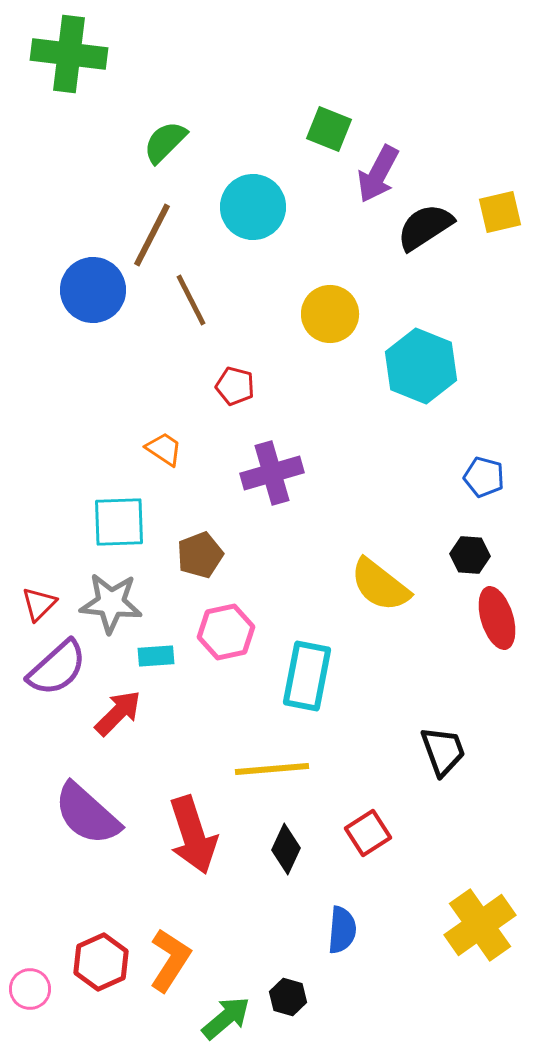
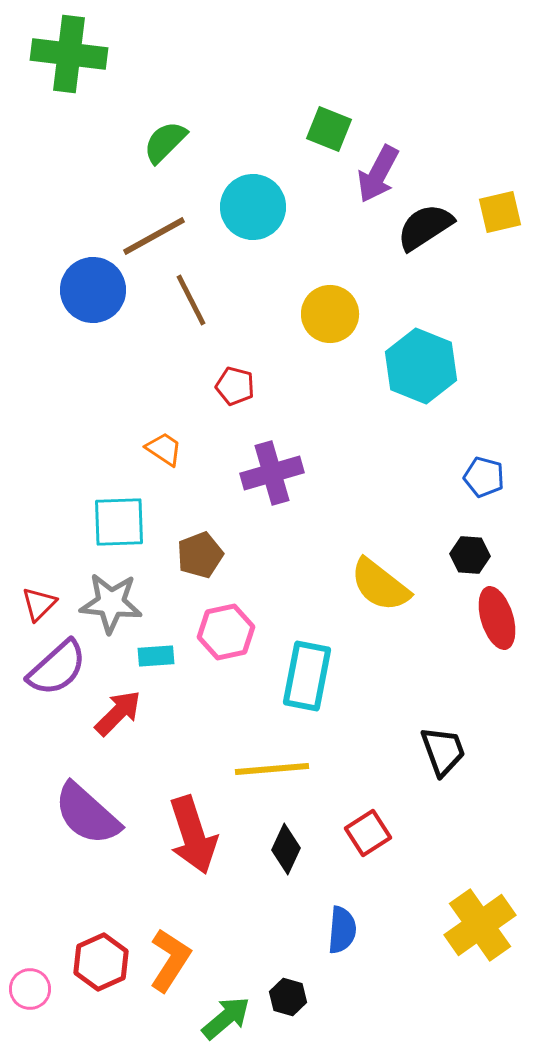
brown line at (152, 235): moved 2 px right, 1 px down; rotated 34 degrees clockwise
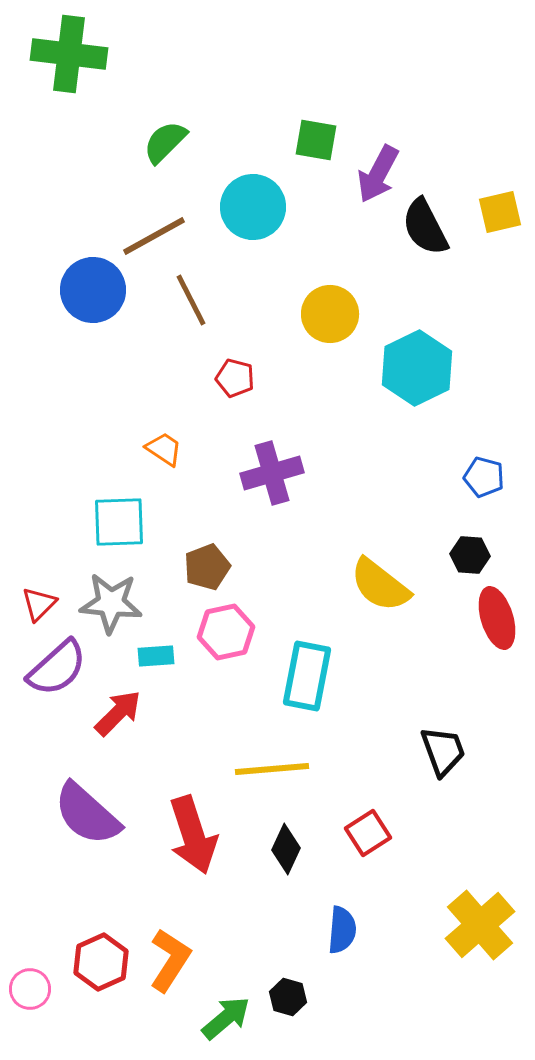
green square at (329, 129): moved 13 px left, 11 px down; rotated 12 degrees counterclockwise
black semicircle at (425, 227): rotated 84 degrees counterclockwise
cyan hexagon at (421, 366): moved 4 px left, 2 px down; rotated 12 degrees clockwise
red pentagon at (235, 386): moved 8 px up
brown pentagon at (200, 555): moved 7 px right, 12 px down
yellow cross at (480, 925): rotated 6 degrees counterclockwise
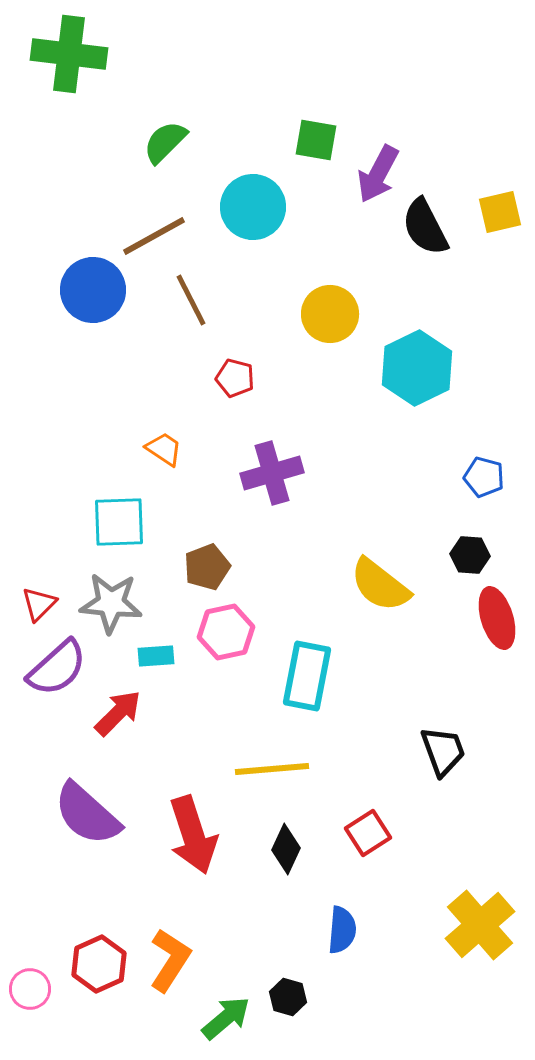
red hexagon at (101, 962): moved 2 px left, 2 px down
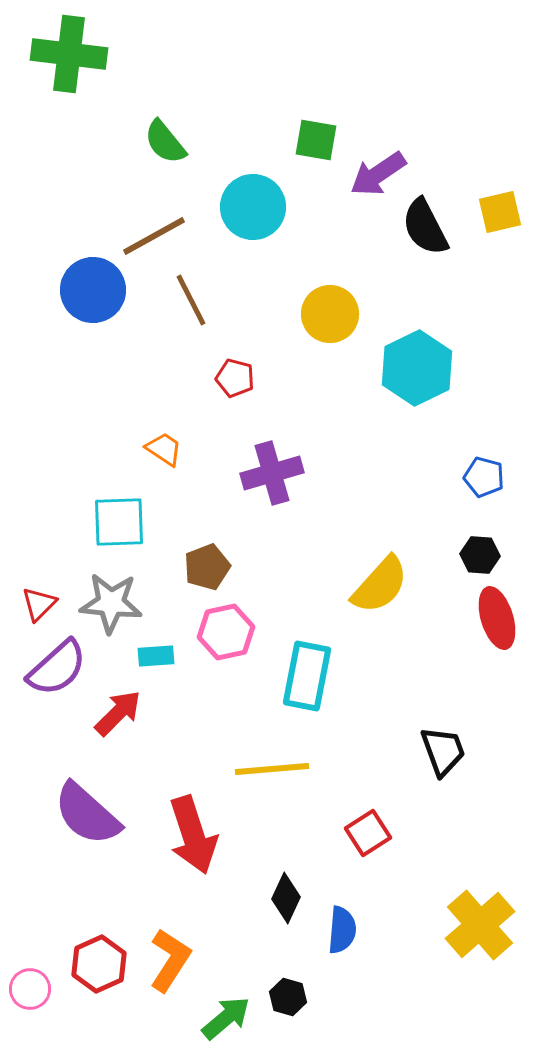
green semicircle at (165, 142): rotated 84 degrees counterclockwise
purple arrow at (378, 174): rotated 28 degrees clockwise
black hexagon at (470, 555): moved 10 px right
yellow semicircle at (380, 585): rotated 86 degrees counterclockwise
black diamond at (286, 849): moved 49 px down
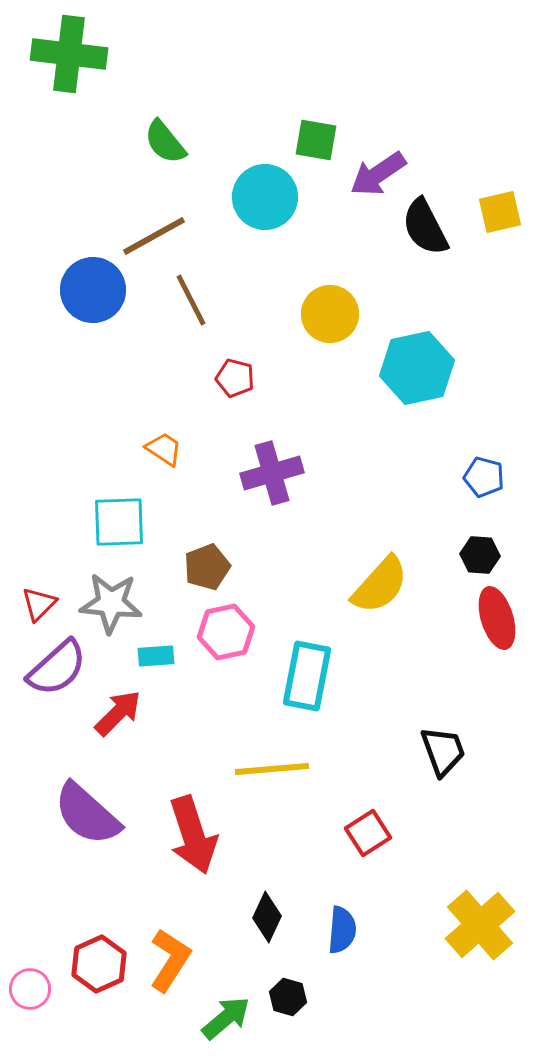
cyan circle at (253, 207): moved 12 px right, 10 px up
cyan hexagon at (417, 368): rotated 14 degrees clockwise
black diamond at (286, 898): moved 19 px left, 19 px down
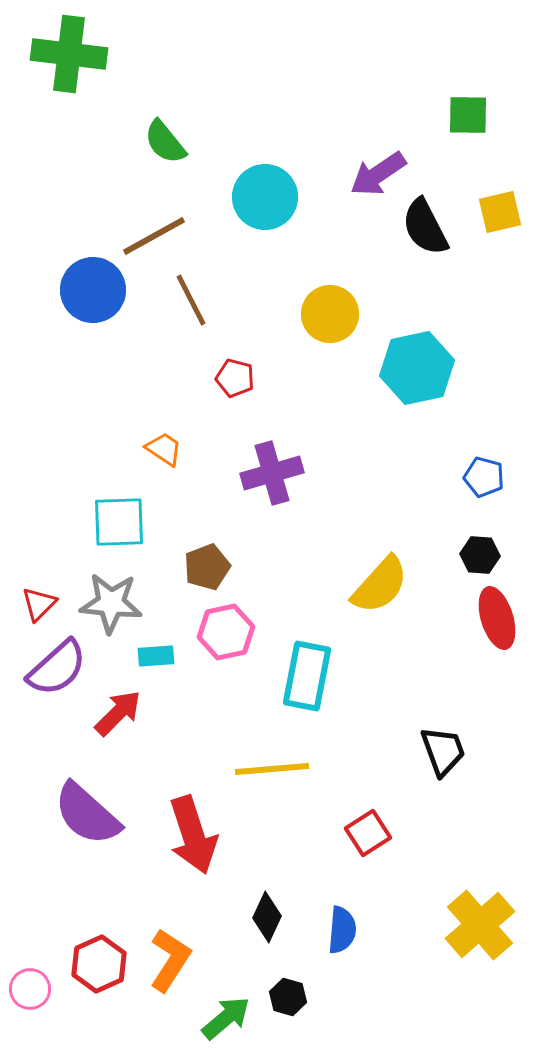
green square at (316, 140): moved 152 px right, 25 px up; rotated 9 degrees counterclockwise
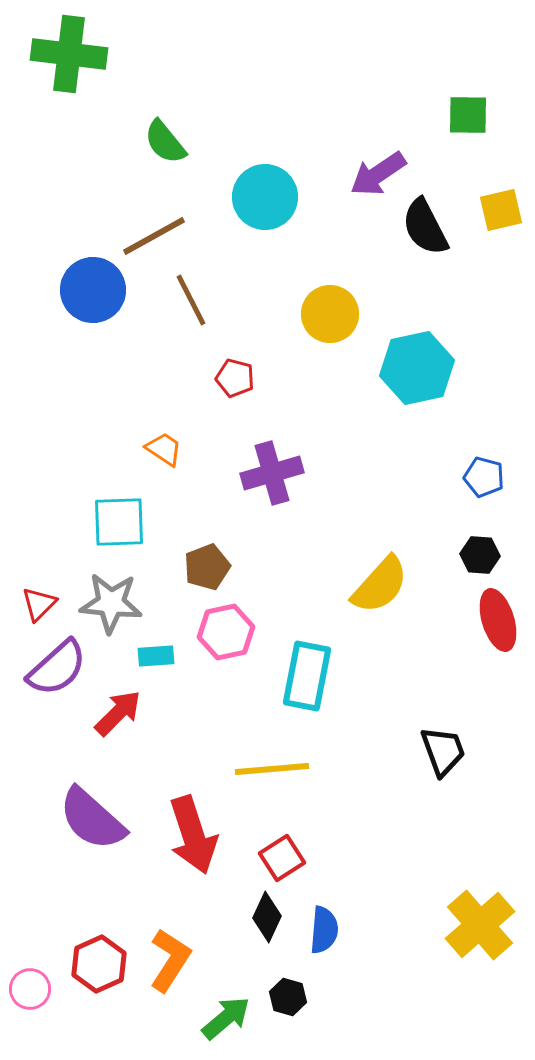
yellow square at (500, 212): moved 1 px right, 2 px up
red ellipse at (497, 618): moved 1 px right, 2 px down
purple semicircle at (87, 814): moved 5 px right, 5 px down
red square at (368, 833): moved 86 px left, 25 px down
blue semicircle at (342, 930): moved 18 px left
